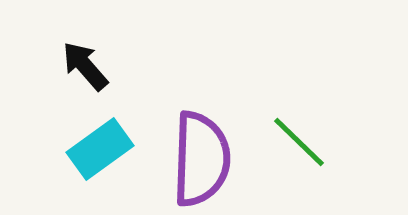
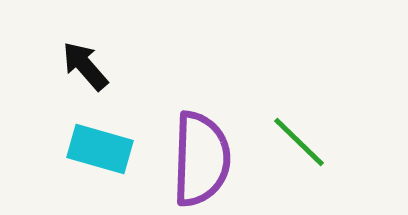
cyan rectangle: rotated 52 degrees clockwise
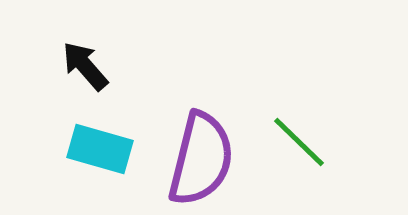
purple semicircle: rotated 12 degrees clockwise
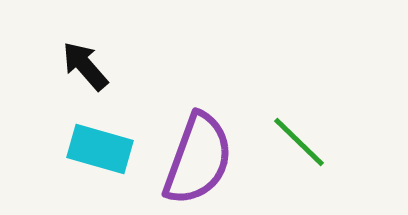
purple semicircle: moved 3 px left; rotated 6 degrees clockwise
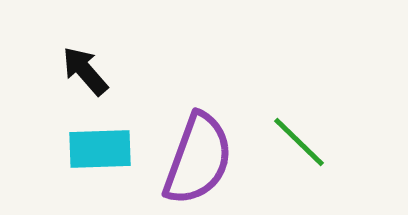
black arrow: moved 5 px down
cyan rectangle: rotated 18 degrees counterclockwise
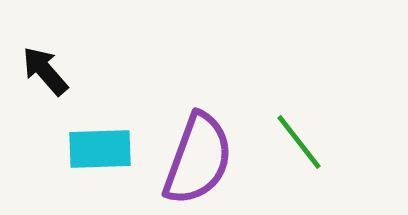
black arrow: moved 40 px left
green line: rotated 8 degrees clockwise
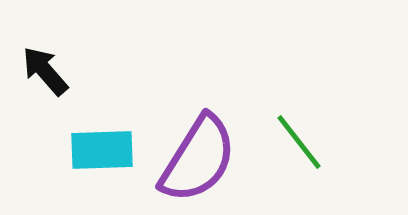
cyan rectangle: moved 2 px right, 1 px down
purple semicircle: rotated 12 degrees clockwise
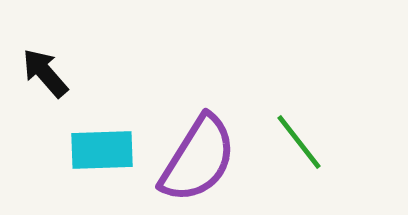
black arrow: moved 2 px down
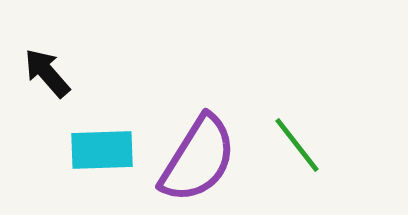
black arrow: moved 2 px right
green line: moved 2 px left, 3 px down
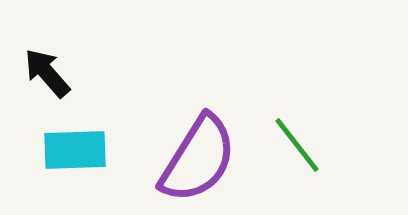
cyan rectangle: moved 27 px left
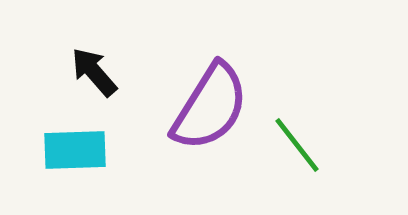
black arrow: moved 47 px right, 1 px up
purple semicircle: moved 12 px right, 52 px up
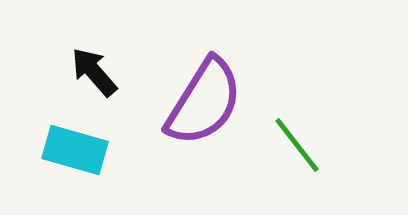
purple semicircle: moved 6 px left, 5 px up
cyan rectangle: rotated 18 degrees clockwise
